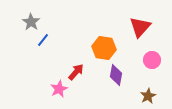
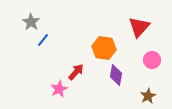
red triangle: moved 1 px left
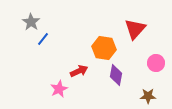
red triangle: moved 4 px left, 2 px down
blue line: moved 1 px up
pink circle: moved 4 px right, 3 px down
red arrow: moved 3 px right, 1 px up; rotated 24 degrees clockwise
brown star: rotated 28 degrees clockwise
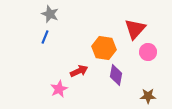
gray star: moved 19 px right, 8 px up; rotated 12 degrees counterclockwise
blue line: moved 2 px right, 2 px up; rotated 16 degrees counterclockwise
pink circle: moved 8 px left, 11 px up
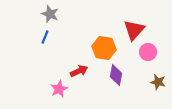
red triangle: moved 1 px left, 1 px down
brown star: moved 10 px right, 14 px up; rotated 14 degrees clockwise
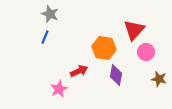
pink circle: moved 2 px left
brown star: moved 1 px right, 3 px up
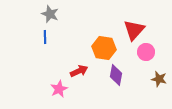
blue line: rotated 24 degrees counterclockwise
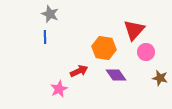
purple diamond: rotated 45 degrees counterclockwise
brown star: moved 1 px right, 1 px up
